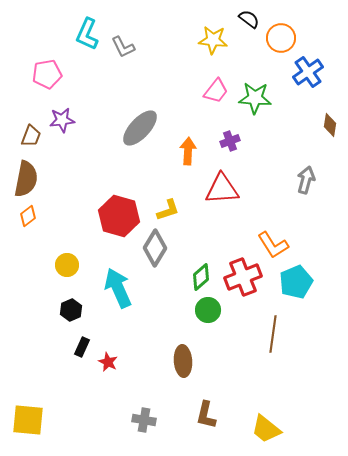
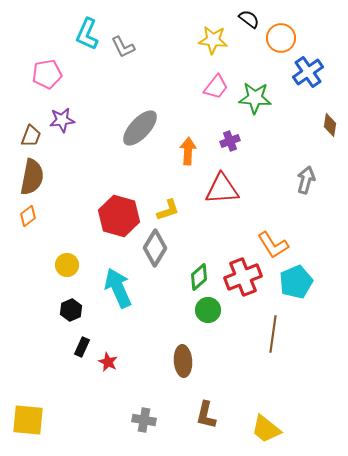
pink trapezoid: moved 4 px up
brown semicircle: moved 6 px right, 2 px up
green diamond: moved 2 px left
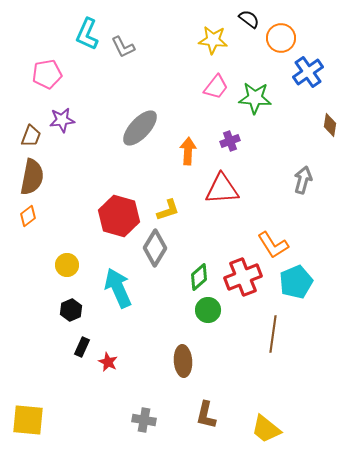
gray arrow: moved 3 px left
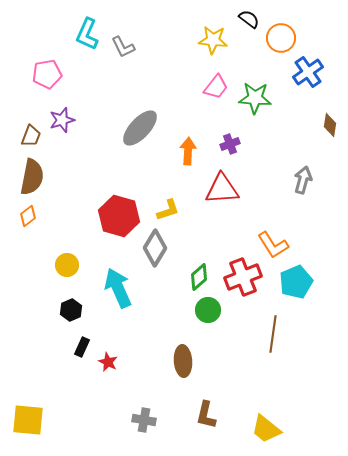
purple star: rotated 10 degrees counterclockwise
purple cross: moved 3 px down
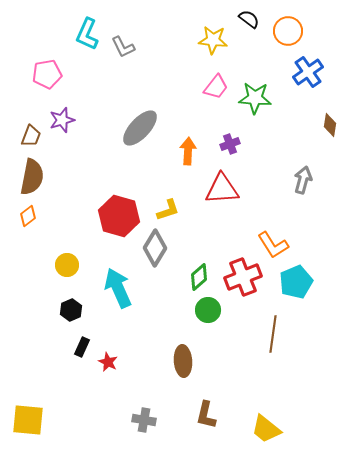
orange circle: moved 7 px right, 7 px up
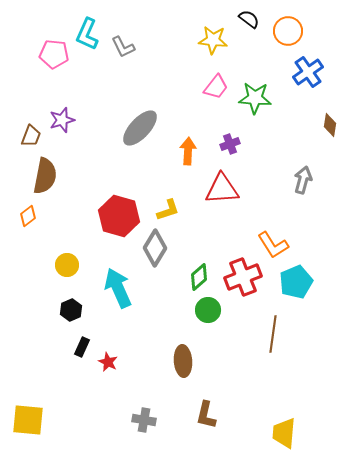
pink pentagon: moved 7 px right, 20 px up; rotated 16 degrees clockwise
brown semicircle: moved 13 px right, 1 px up
yellow trapezoid: moved 18 px right, 4 px down; rotated 56 degrees clockwise
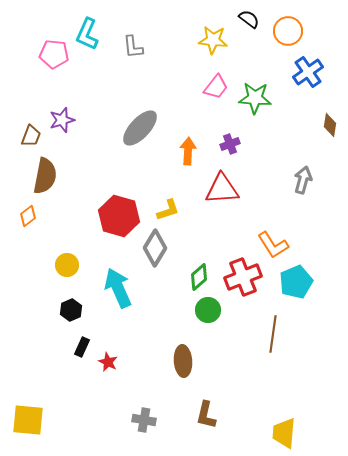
gray L-shape: moved 10 px right; rotated 20 degrees clockwise
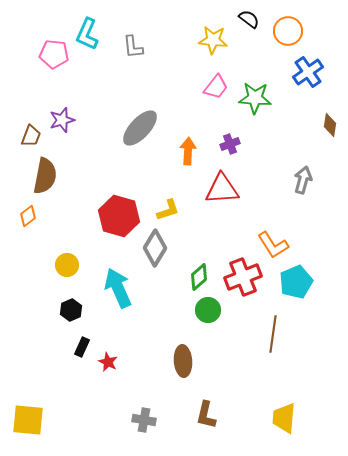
yellow trapezoid: moved 15 px up
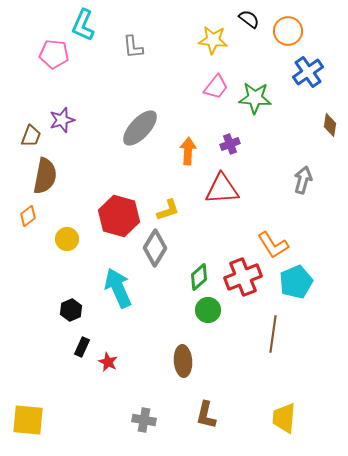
cyan L-shape: moved 4 px left, 9 px up
yellow circle: moved 26 px up
